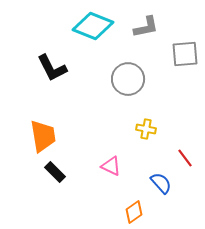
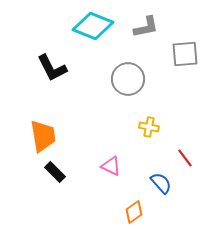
yellow cross: moved 3 px right, 2 px up
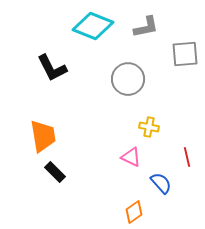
red line: moved 2 px right, 1 px up; rotated 24 degrees clockwise
pink triangle: moved 20 px right, 9 px up
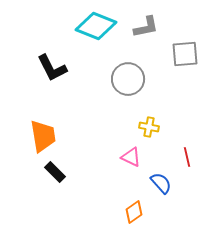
cyan diamond: moved 3 px right
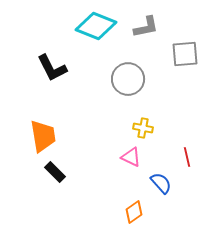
yellow cross: moved 6 px left, 1 px down
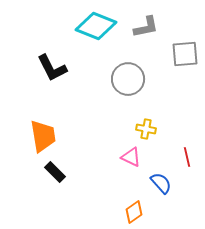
yellow cross: moved 3 px right, 1 px down
